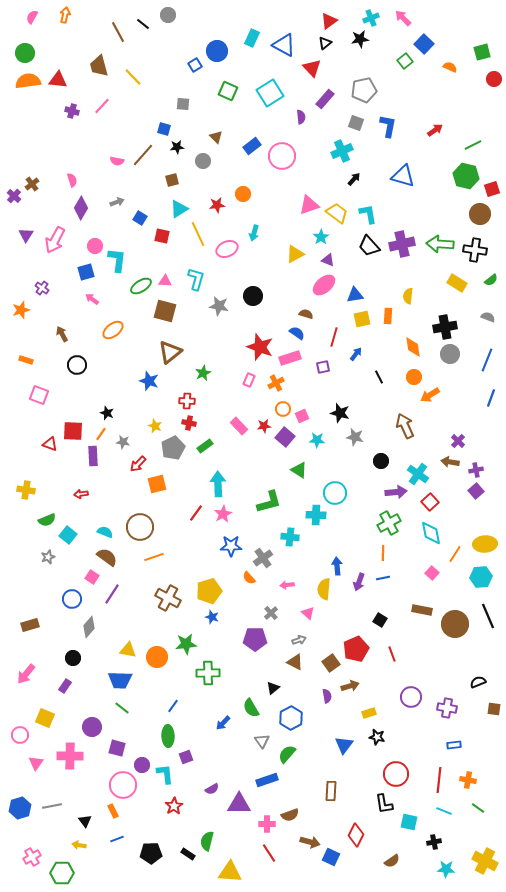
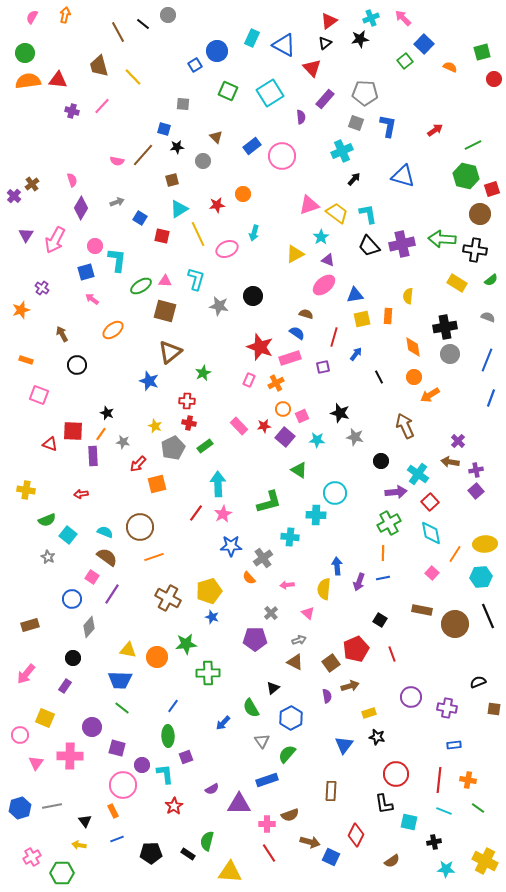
gray pentagon at (364, 90): moved 1 px right, 3 px down; rotated 15 degrees clockwise
green arrow at (440, 244): moved 2 px right, 5 px up
gray star at (48, 557): rotated 24 degrees counterclockwise
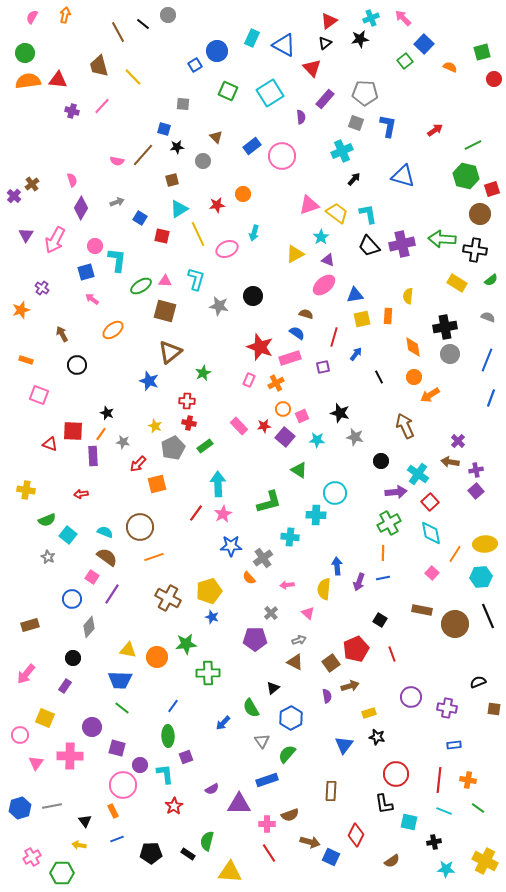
purple circle at (142, 765): moved 2 px left
